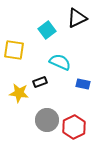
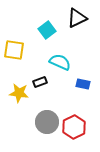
gray circle: moved 2 px down
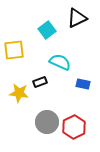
yellow square: rotated 15 degrees counterclockwise
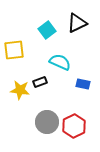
black triangle: moved 5 px down
yellow star: moved 1 px right, 3 px up
red hexagon: moved 1 px up
